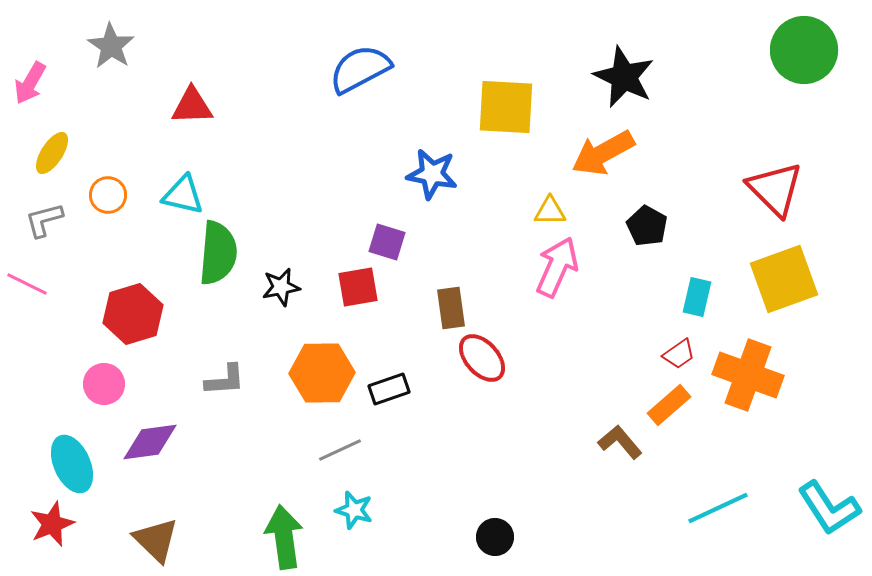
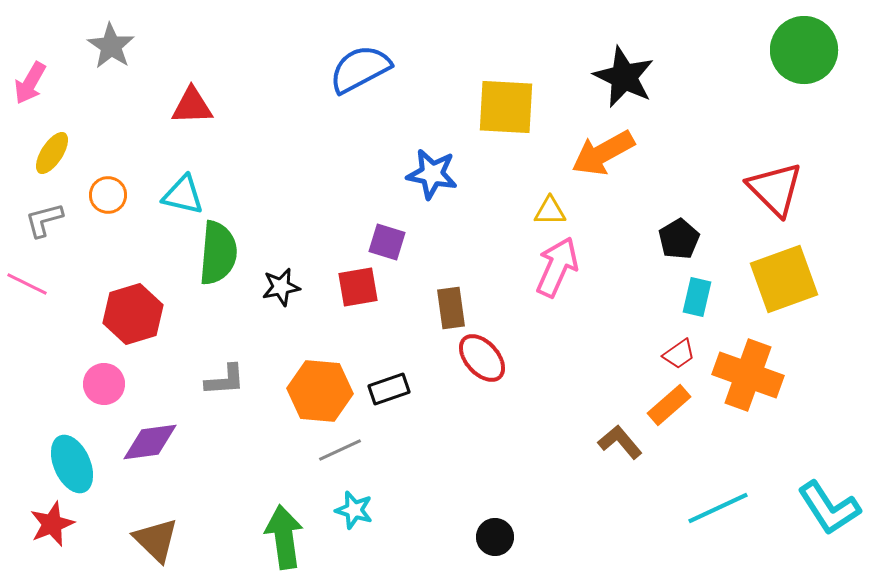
black pentagon at (647, 226): moved 32 px right, 13 px down; rotated 12 degrees clockwise
orange hexagon at (322, 373): moved 2 px left, 18 px down; rotated 6 degrees clockwise
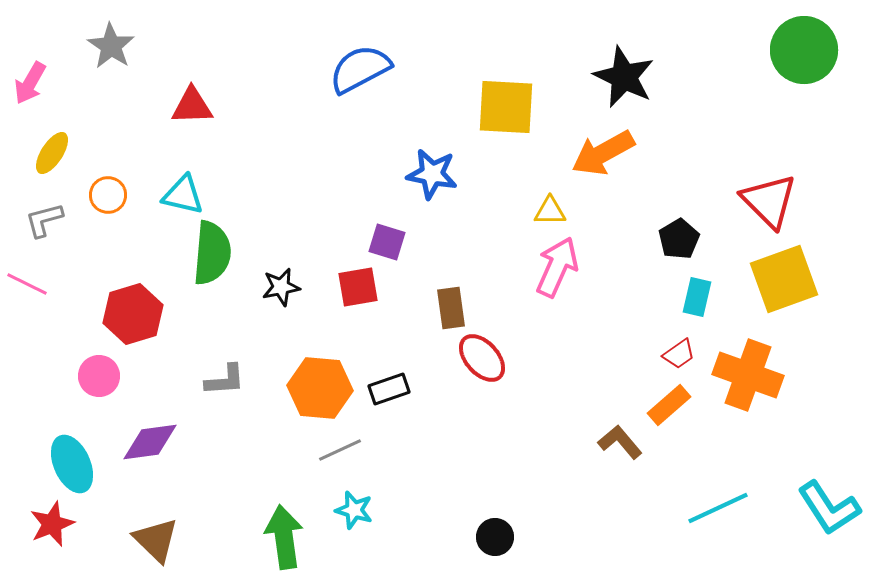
red triangle at (775, 189): moved 6 px left, 12 px down
green semicircle at (218, 253): moved 6 px left
pink circle at (104, 384): moved 5 px left, 8 px up
orange hexagon at (320, 391): moved 3 px up
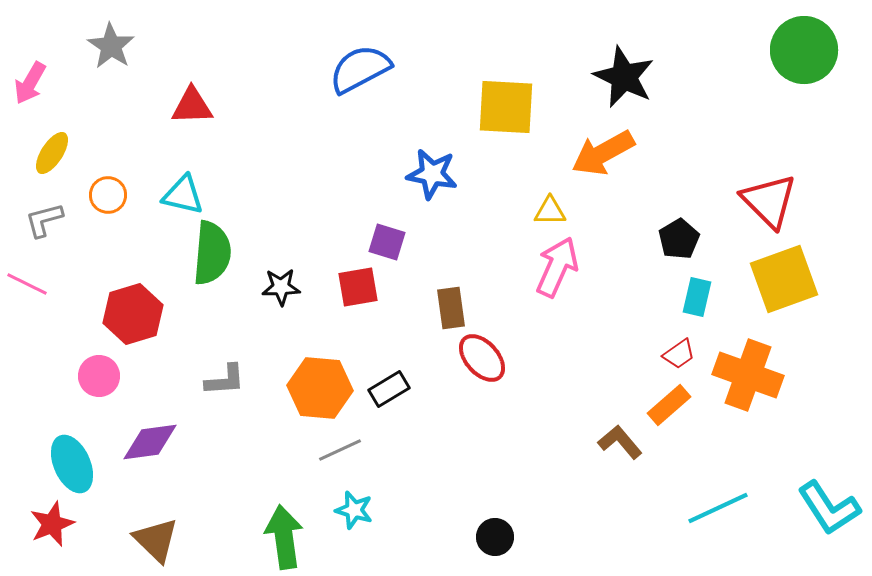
black star at (281, 287): rotated 9 degrees clockwise
black rectangle at (389, 389): rotated 12 degrees counterclockwise
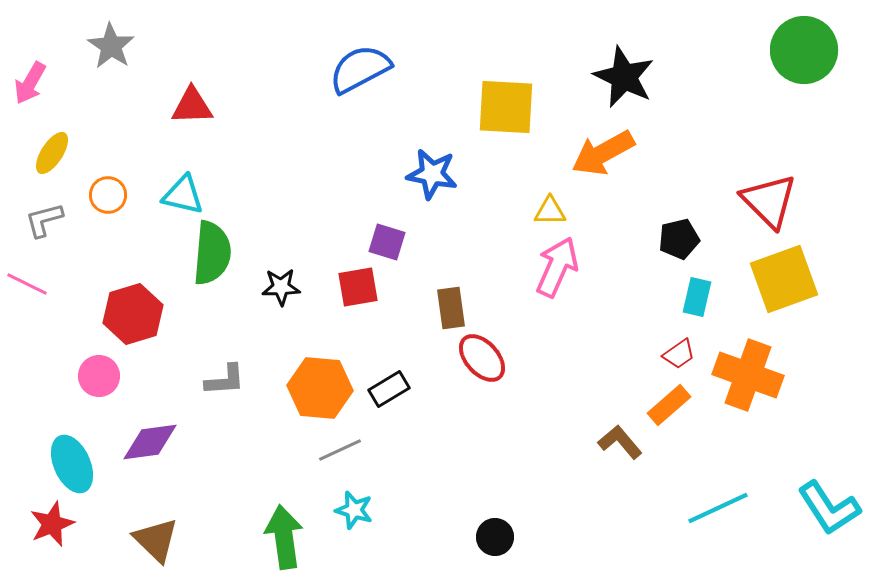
black pentagon at (679, 239): rotated 18 degrees clockwise
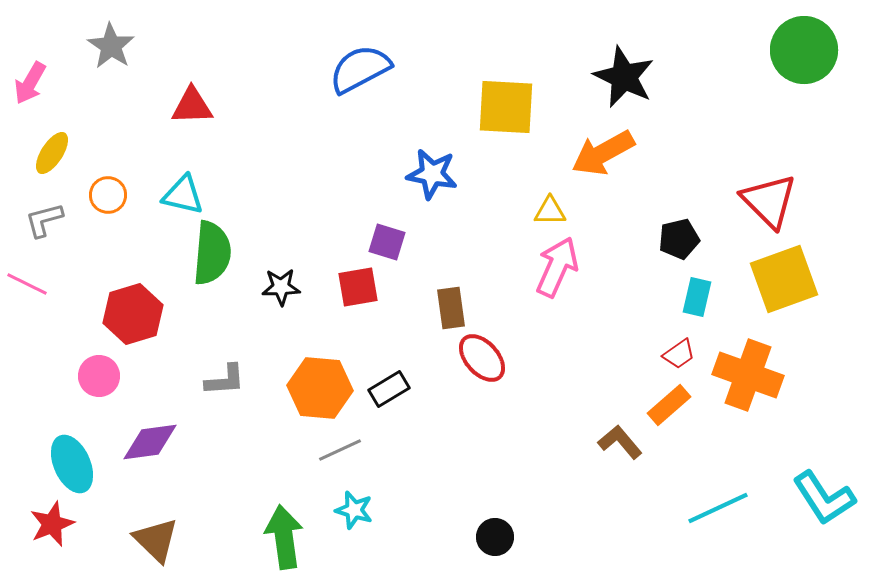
cyan L-shape at (829, 508): moved 5 px left, 10 px up
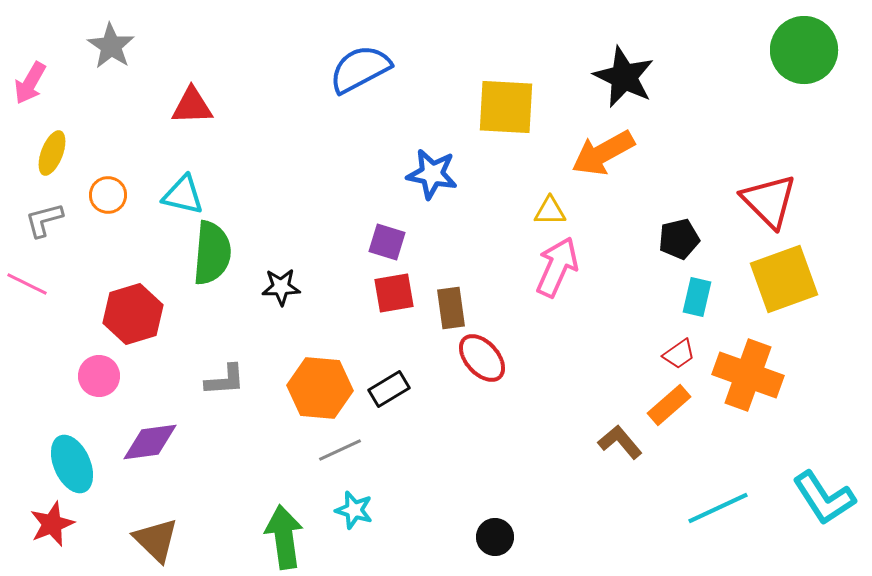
yellow ellipse at (52, 153): rotated 12 degrees counterclockwise
red square at (358, 287): moved 36 px right, 6 px down
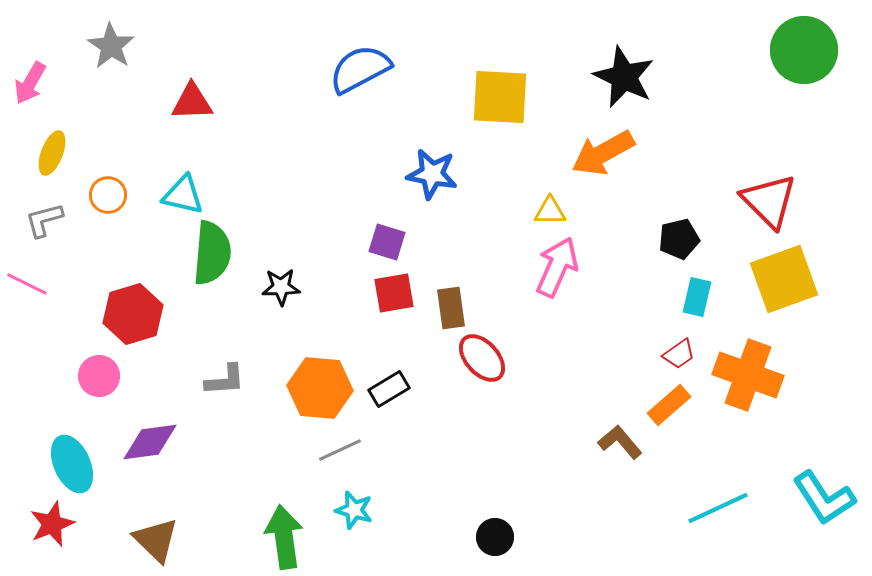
red triangle at (192, 106): moved 4 px up
yellow square at (506, 107): moved 6 px left, 10 px up
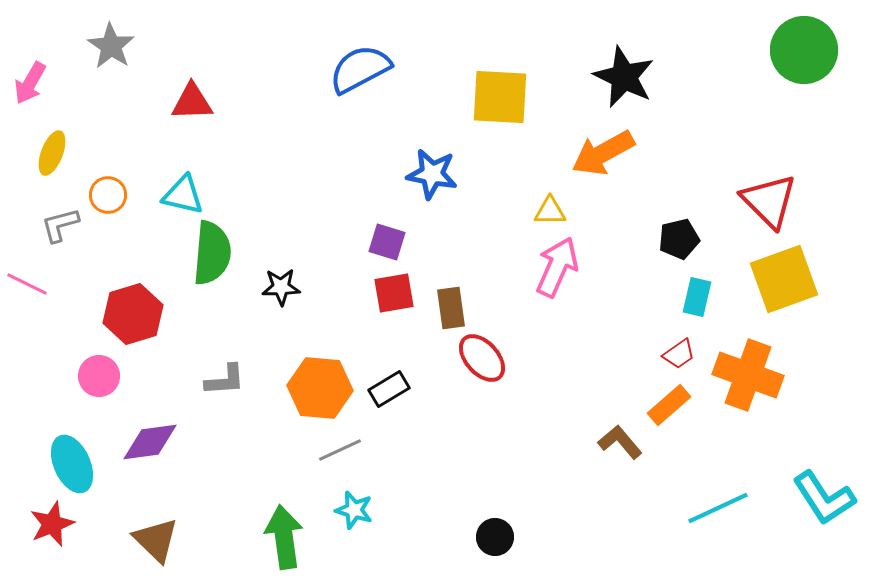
gray L-shape at (44, 220): moved 16 px right, 5 px down
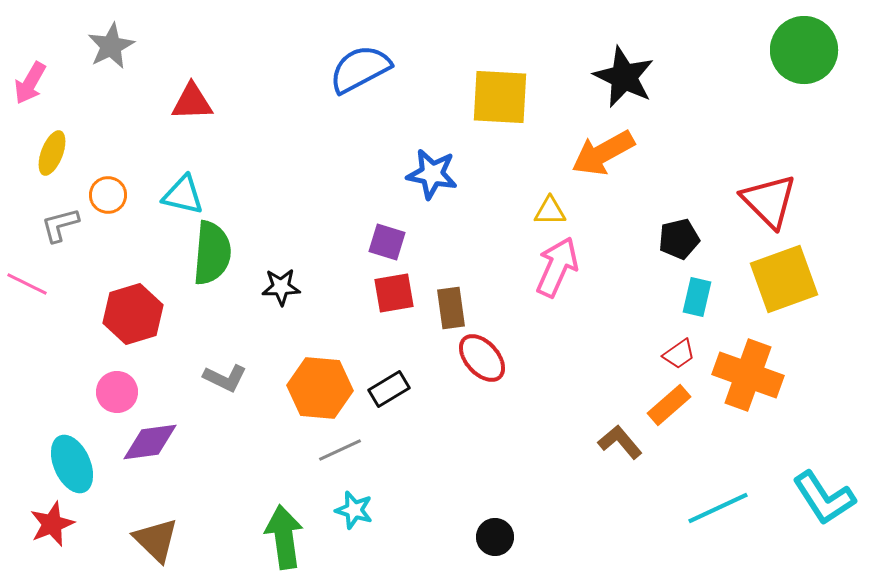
gray star at (111, 46): rotated 12 degrees clockwise
pink circle at (99, 376): moved 18 px right, 16 px down
gray L-shape at (225, 380): moved 2 px up; rotated 30 degrees clockwise
